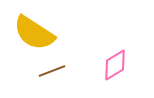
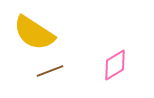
brown line: moved 2 px left
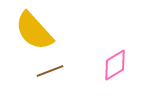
yellow semicircle: moved 2 px up; rotated 15 degrees clockwise
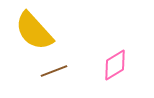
brown line: moved 4 px right
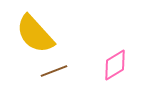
yellow semicircle: moved 1 px right, 3 px down
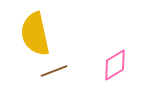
yellow semicircle: rotated 30 degrees clockwise
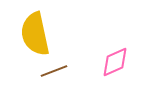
pink diamond: moved 3 px up; rotated 8 degrees clockwise
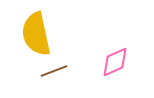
yellow semicircle: moved 1 px right
